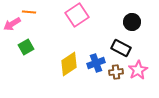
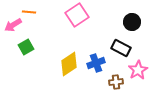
pink arrow: moved 1 px right, 1 px down
brown cross: moved 10 px down
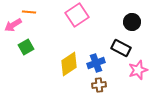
pink star: rotated 12 degrees clockwise
brown cross: moved 17 px left, 3 px down
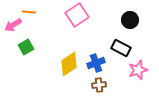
black circle: moved 2 px left, 2 px up
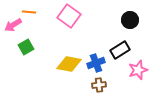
pink square: moved 8 px left, 1 px down; rotated 20 degrees counterclockwise
black rectangle: moved 1 px left, 2 px down; rotated 60 degrees counterclockwise
yellow diamond: rotated 45 degrees clockwise
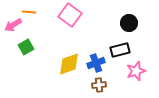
pink square: moved 1 px right, 1 px up
black circle: moved 1 px left, 3 px down
black rectangle: rotated 18 degrees clockwise
yellow diamond: rotated 30 degrees counterclockwise
pink star: moved 2 px left, 1 px down
